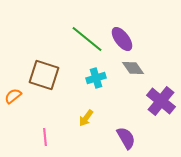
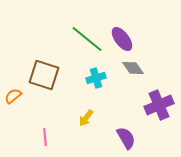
purple cross: moved 2 px left, 4 px down; rotated 28 degrees clockwise
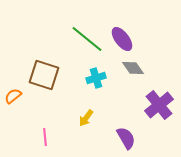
purple cross: rotated 16 degrees counterclockwise
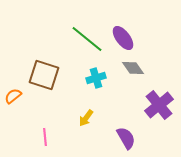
purple ellipse: moved 1 px right, 1 px up
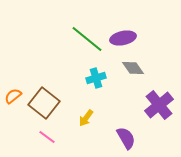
purple ellipse: rotated 65 degrees counterclockwise
brown square: moved 28 px down; rotated 20 degrees clockwise
pink line: moved 2 px right; rotated 48 degrees counterclockwise
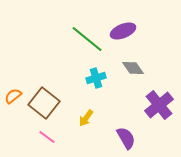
purple ellipse: moved 7 px up; rotated 10 degrees counterclockwise
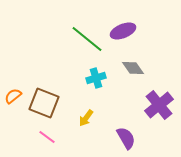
brown square: rotated 16 degrees counterclockwise
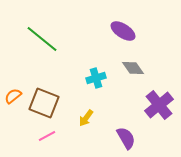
purple ellipse: rotated 55 degrees clockwise
green line: moved 45 px left
pink line: moved 1 px up; rotated 66 degrees counterclockwise
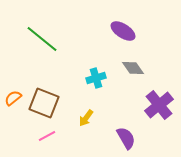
orange semicircle: moved 2 px down
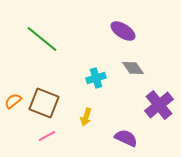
orange semicircle: moved 3 px down
yellow arrow: moved 1 px up; rotated 18 degrees counterclockwise
purple semicircle: rotated 35 degrees counterclockwise
